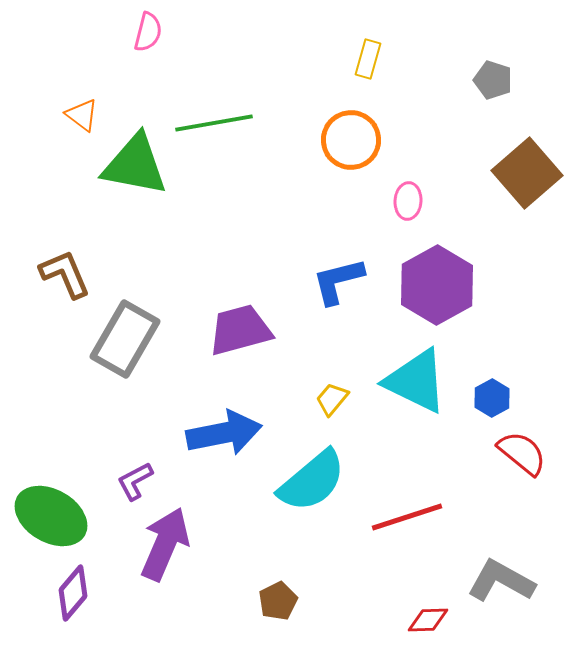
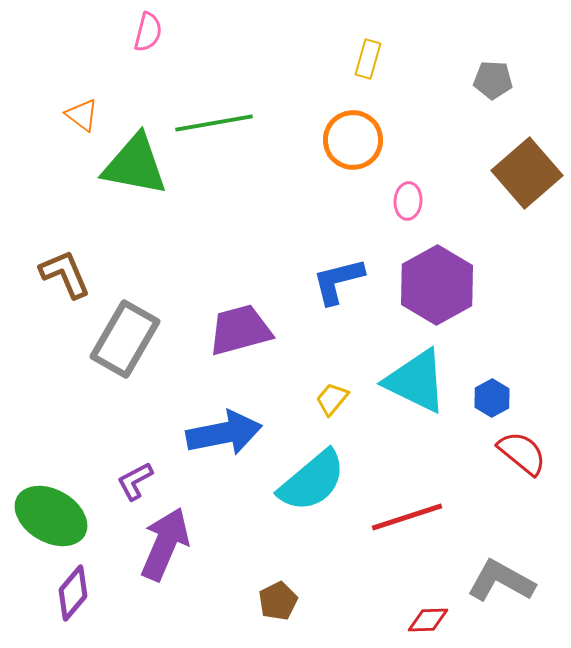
gray pentagon: rotated 15 degrees counterclockwise
orange circle: moved 2 px right
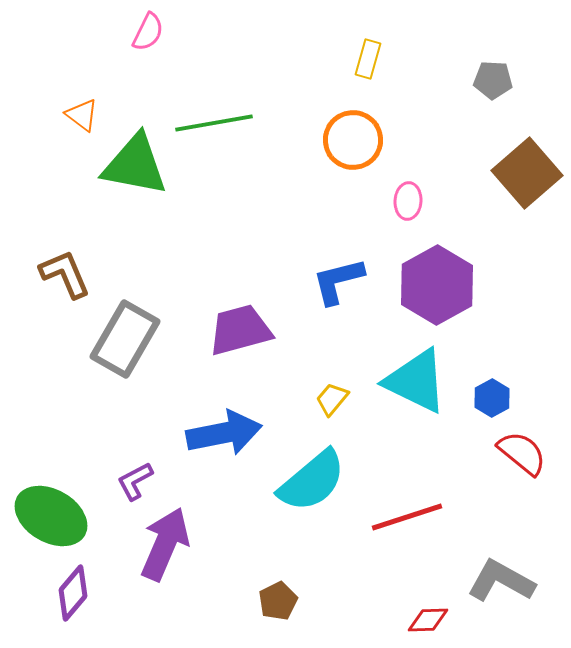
pink semicircle: rotated 12 degrees clockwise
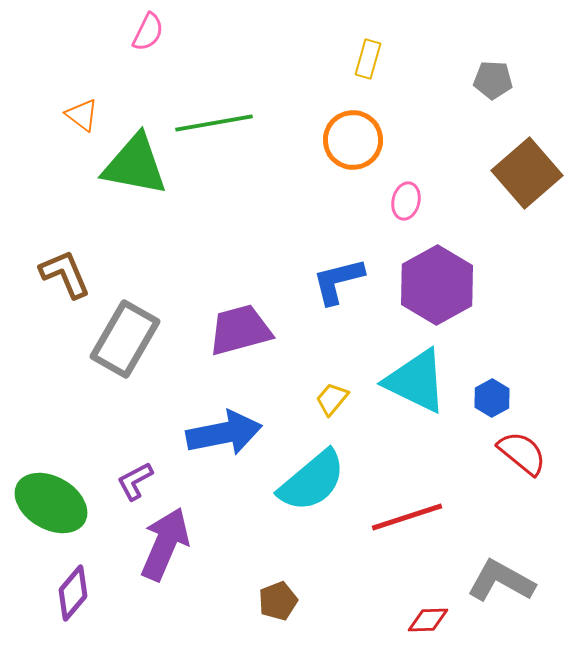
pink ellipse: moved 2 px left; rotated 9 degrees clockwise
green ellipse: moved 13 px up
brown pentagon: rotated 6 degrees clockwise
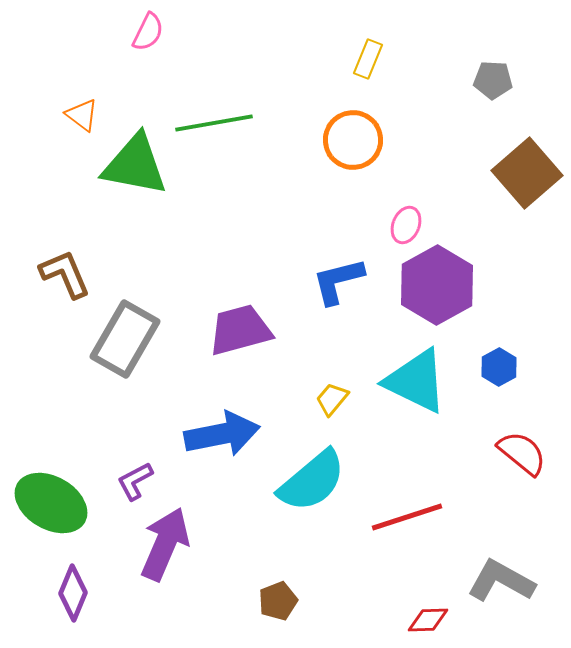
yellow rectangle: rotated 6 degrees clockwise
pink ellipse: moved 24 px down; rotated 9 degrees clockwise
blue hexagon: moved 7 px right, 31 px up
blue arrow: moved 2 px left, 1 px down
purple diamond: rotated 18 degrees counterclockwise
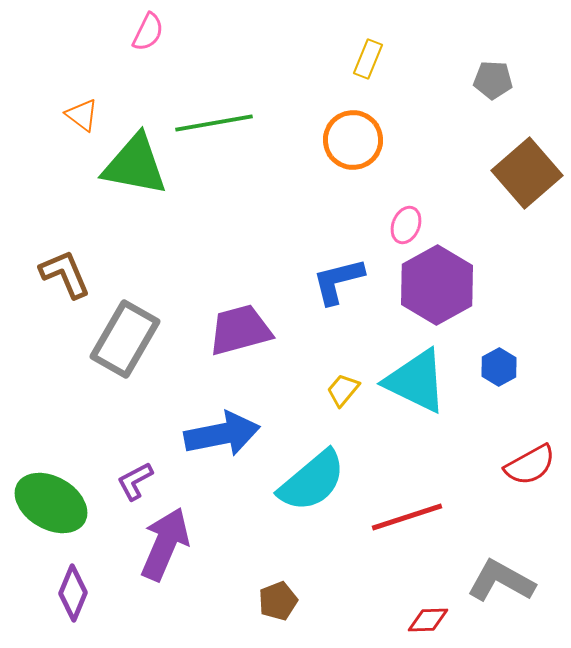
yellow trapezoid: moved 11 px right, 9 px up
red semicircle: moved 8 px right, 12 px down; rotated 112 degrees clockwise
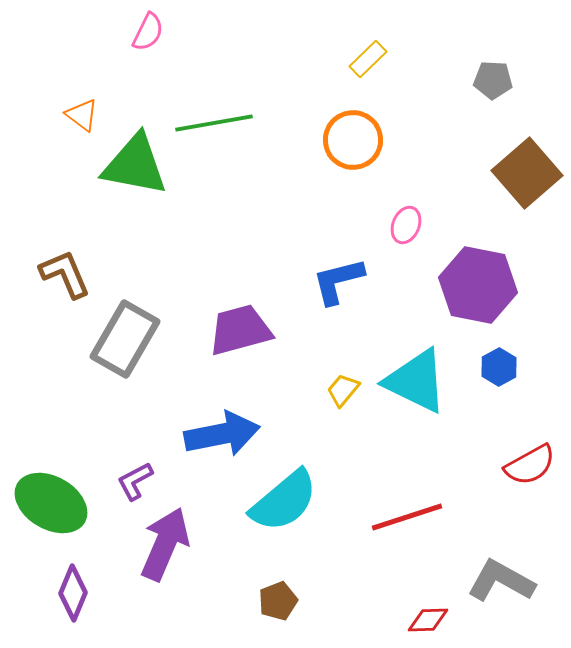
yellow rectangle: rotated 24 degrees clockwise
purple hexagon: moved 41 px right; rotated 20 degrees counterclockwise
cyan semicircle: moved 28 px left, 20 px down
